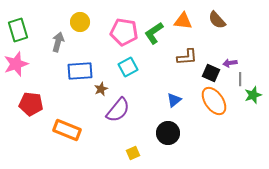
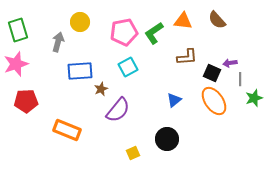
pink pentagon: rotated 20 degrees counterclockwise
black square: moved 1 px right
green star: moved 1 px right, 3 px down
red pentagon: moved 5 px left, 3 px up; rotated 10 degrees counterclockwise
black circle: moved 1 px left, 6 px down
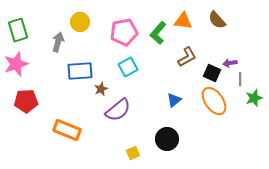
green L-shape: moved 4 px right; rotated 15 degrees counterclockwise
brown L-shape: rotated 25 degrees counterclockwise
purple semicircle: rotated 12 degrees clockwise
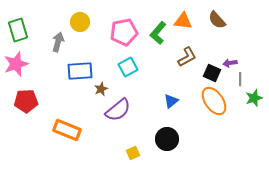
blue triangle: moved 3 px left, 1 px down
